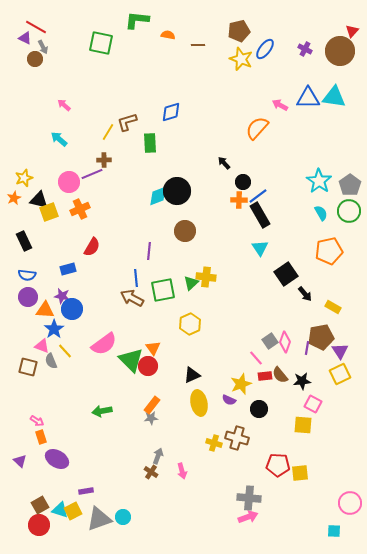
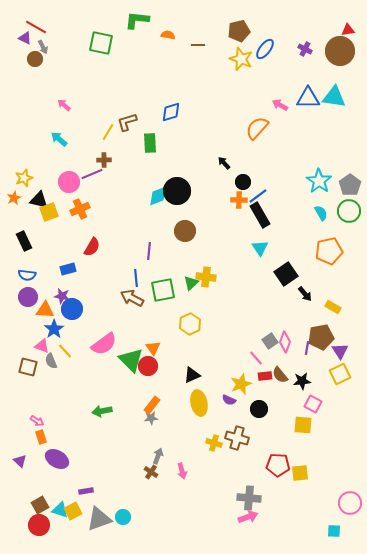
red triangle at (352, 31): moved 4 px left, 1 px up; rotated 40 degrees clockwise
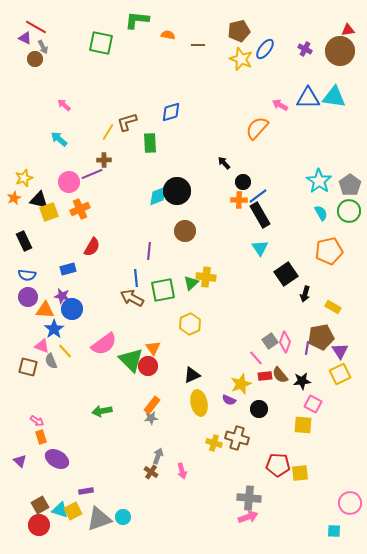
black arrow at (305, 294): rotated 56 degrees clockwise
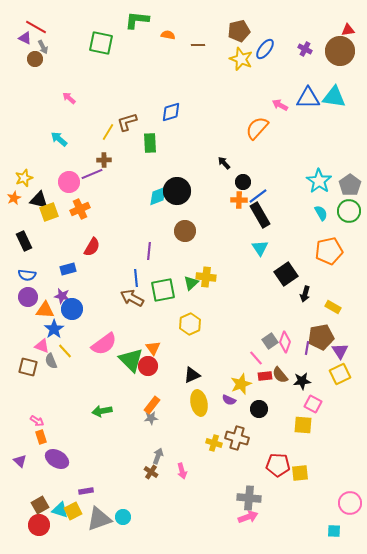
pink arrow at (64, 105): moved 5 px right, 7 px up
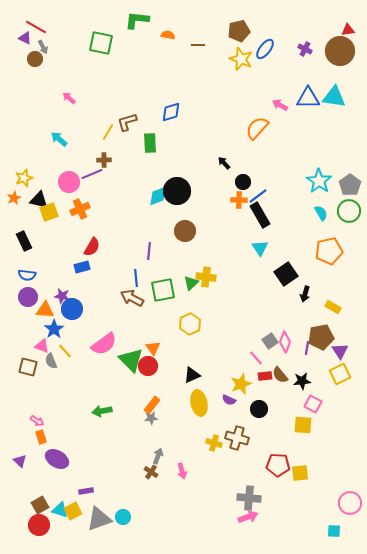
blue rectangle at (68, 269): moved 14 px right, 2 px up
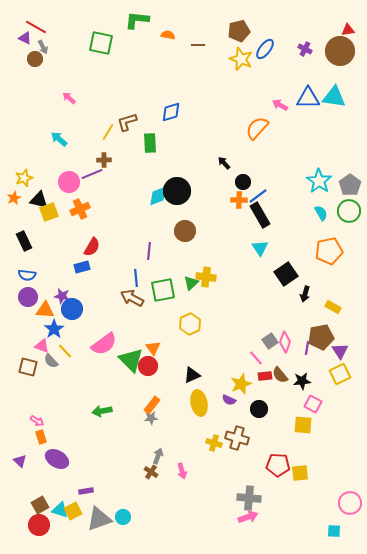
gray semicircle at (51, 361): rotated 21 degrees counterclockwise
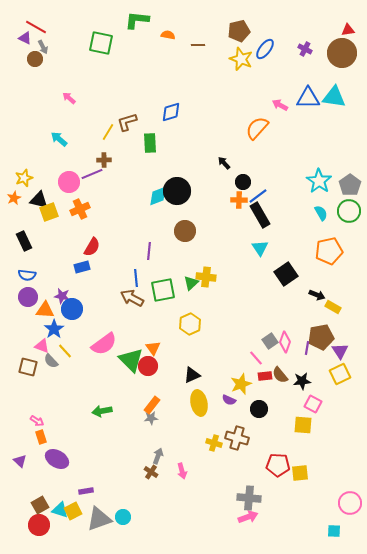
brown circle at (340, 51): moved 2 px right, 2 px down
black arrow at (305, 294): moved 12 px right, 1 px down; rotated 84 degrees counterclockwise
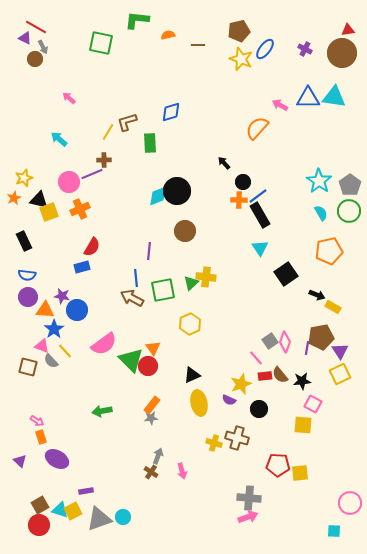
orange semicircle at (168, 35): rotated 24 degrees counterclockwise
blue circle at (72, 309): moved 5 px right, 1 px down
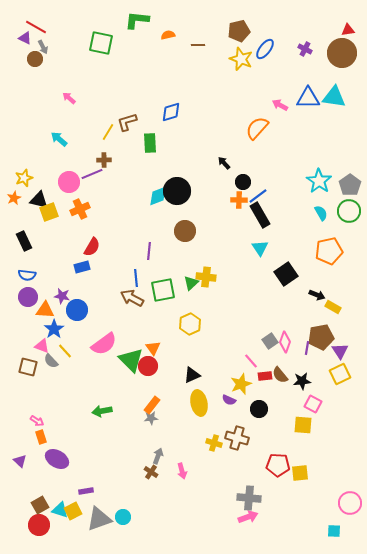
pink line at (256, 358): moved 5 px left, 3 px down
